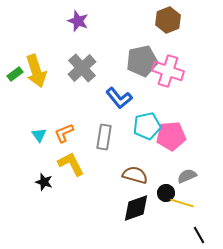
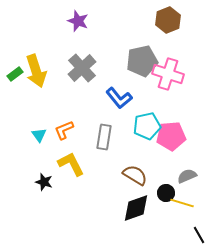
pink cross: moved 3 px down
orange L-shape: moved 3 px up
brown semicircle: rotated 15 degrees clockwise
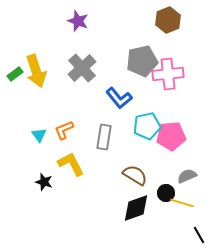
pink cross: rotated 24 degrees counterclockwise
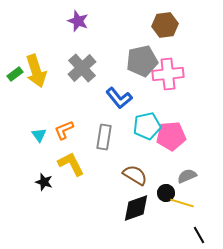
brown hexagon: moved 3 px left, 5 px down; rotated 15 degrees clockwise
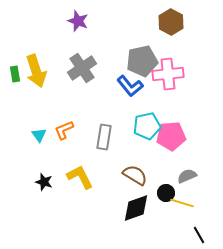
brown hexagon: moved 6 px right, 3 px up; rotated 25 degrees counterclockwise
gray cross: rotated 8 degrees clockwise
green rectangle: rotated 63 degrees counterclockwise
blue L-shape: moved 11 px right, 12 px up
yellow L-shape: moved 9 px right, 13 px down
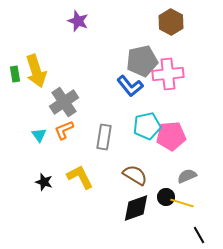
gray cross: moved 18 px left, 34 px down
black circle: moved 4 px down
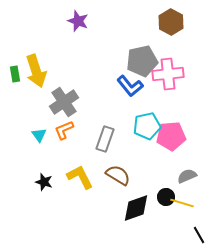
gray rectangle: moved 1 px right, 2 px down; rotated 10 degrees clockwise
brown semicircle: moved 17 px left
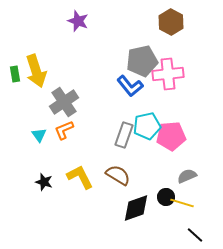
gray rectangle: moved 19 px right, 4 px up
black line: moved 4 px left; rotated 18 degrees counterclockwise
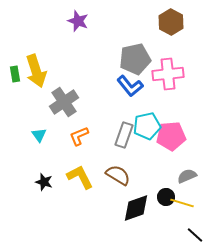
gray pentagon: moved 7 px left, 2 px up
orange L-shape: moved 15 px right, 6 px down
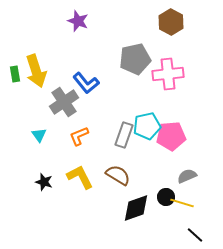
blue L-shape: moved 44 px left, 3 px up
